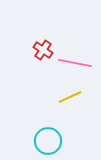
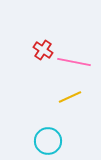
pink line: moved 1 px left, 1 px up
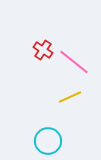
pink line: rotated 28 degrees clockwise
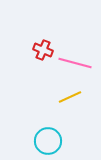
red cross: rotated 12 degrees counterclockwise
pink line: moved 1 px right, 1 px down; rotated 24 degrees counterclockwise
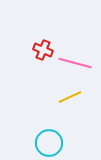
cyan circle: moved 1 px right, 2 px down
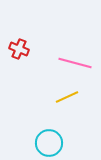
red cross: moved 24 px left, 1 px up
yellow line: moved 3 px left
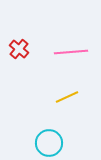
red cross: rotated 18 degrees clockwise
pink line: moved 4 px left, 11 px up; rotated 20 degrees counterclockwise
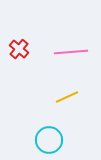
cyan circle: moved 3 px up
